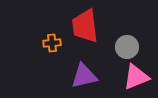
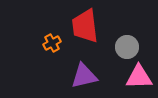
orange cross: rotated 24 degrees counterclockwise
pink triangle: moved 3 px right; rotated 20 degrees clockwise
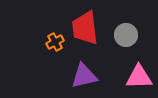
red trapezoid: moved 2 px down
orange cross: moved 3 px right, 1 px up
gray circle: moved 1 px left, 12 px up
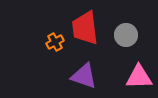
purple triangle: rotated 32 degrees clockwise
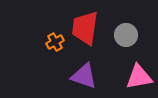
red trapezoid: rotated 15 degrees clockwise
pink triangle: rotated 8 degrees counterclockwise
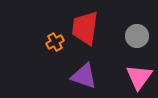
gray circle: moved 11 px right, 1 px down
pink triangle: rotated 44 degrees counterclockwise
